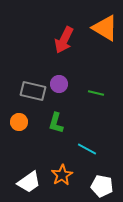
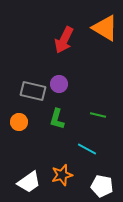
green line: moved 2 px right, 22 px down
green L-shape: moved 1 px right, 4 px up
orange star: rotated 15 degrees clockwise
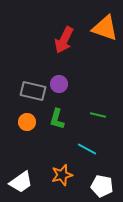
orange triangle: rotated 12 degrees counterclockwise
orange circle: moved 8 px right
white trapezoid: moved 8 px left
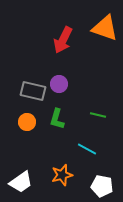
red arrow: moved 1 px left
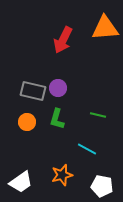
orange triangle: rotated 24 degrees counterclockwise
purple circle: moved 1 px left, 4 px down
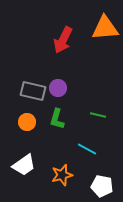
white trapezoid: moved 3 px right, 17 px up
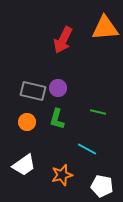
green line: moved 3 px up
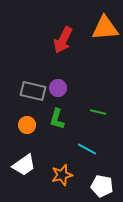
orange circle: moved 3 px down
